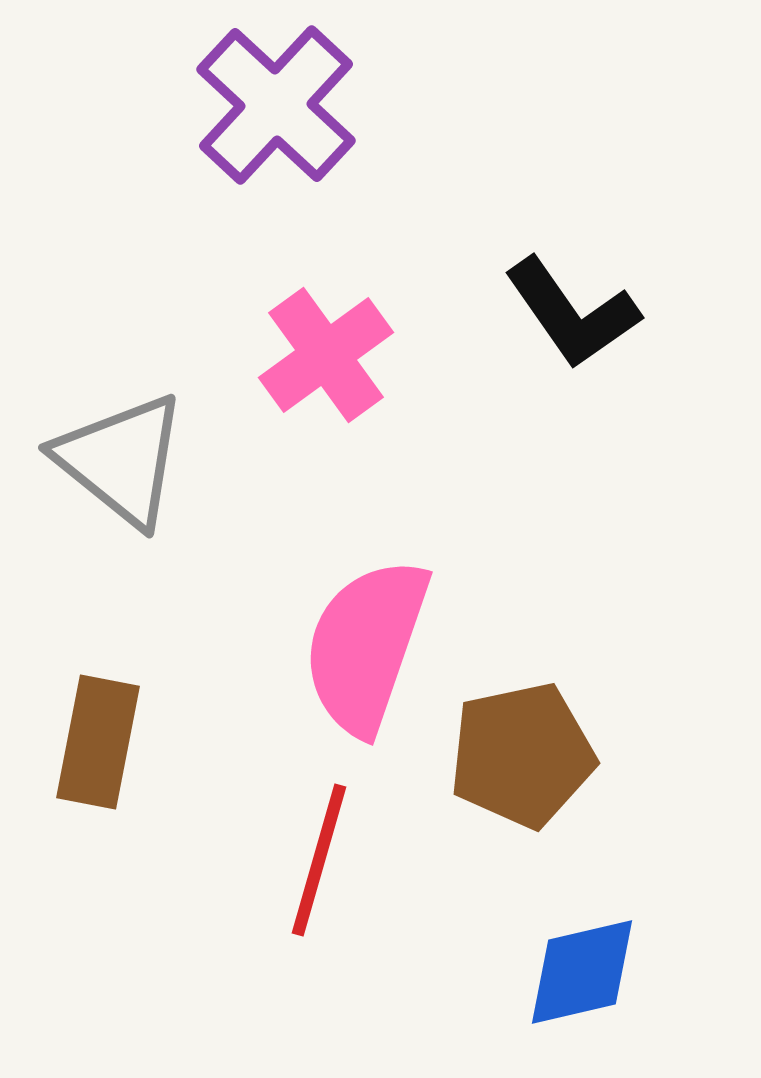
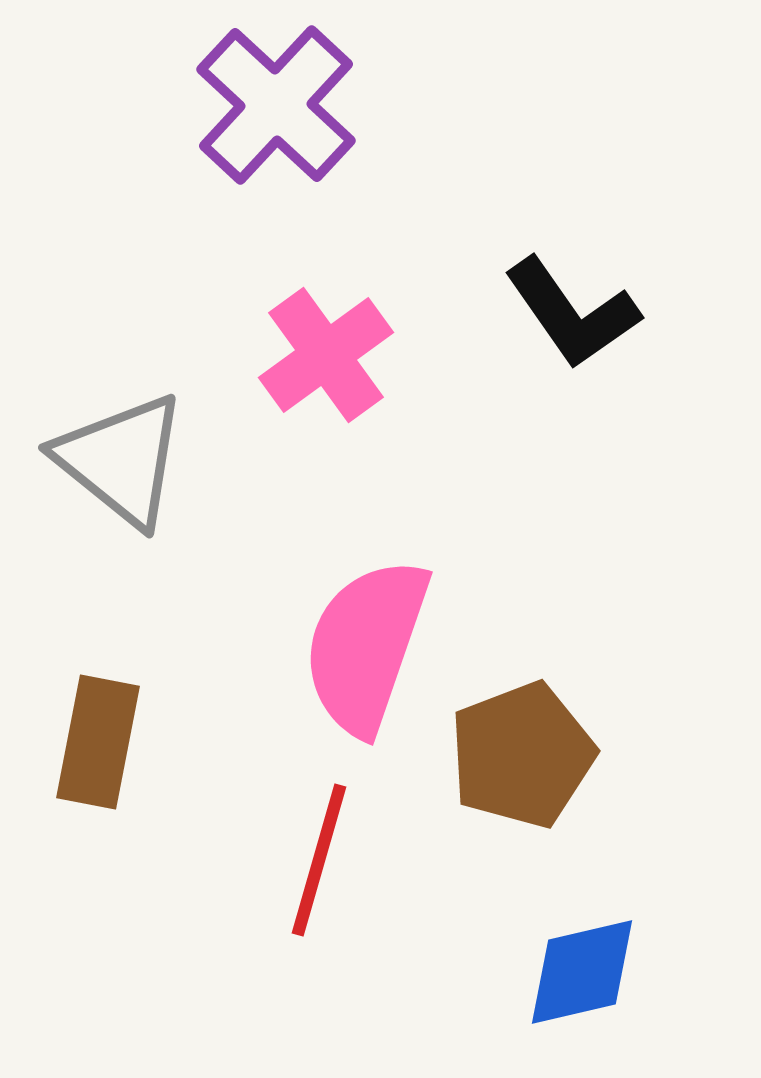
brown pentagon: rotated 9 degrees counterclockwise
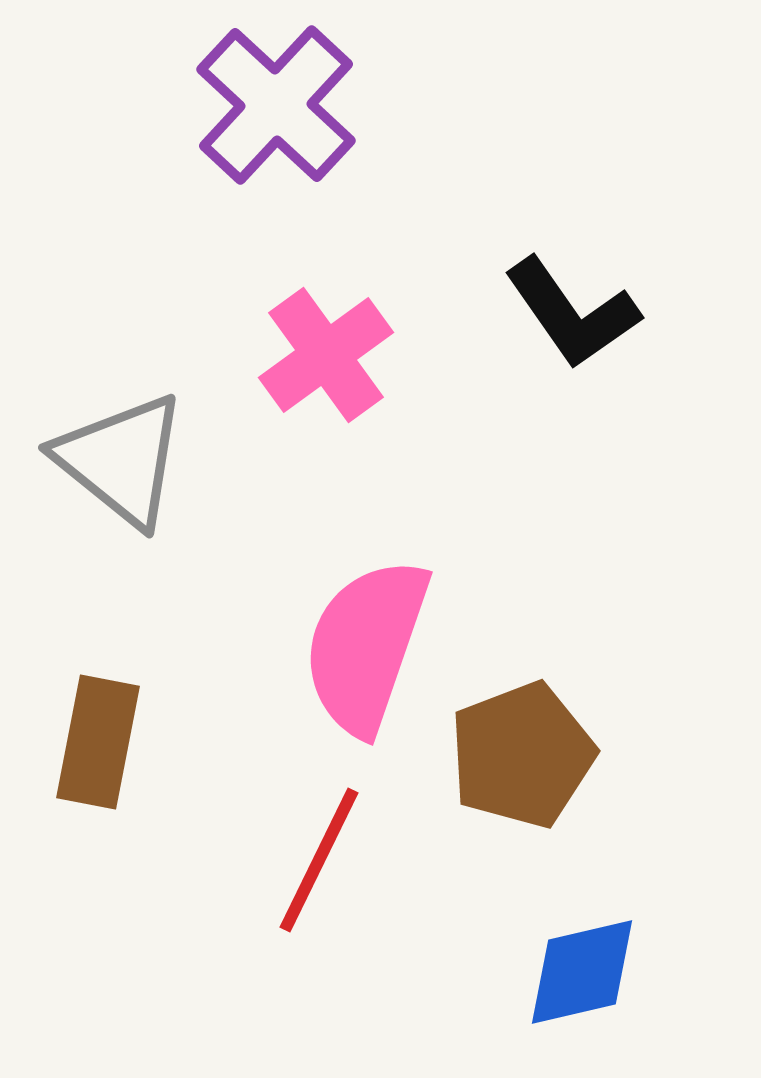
red line: rotated 10 degrees clockwise
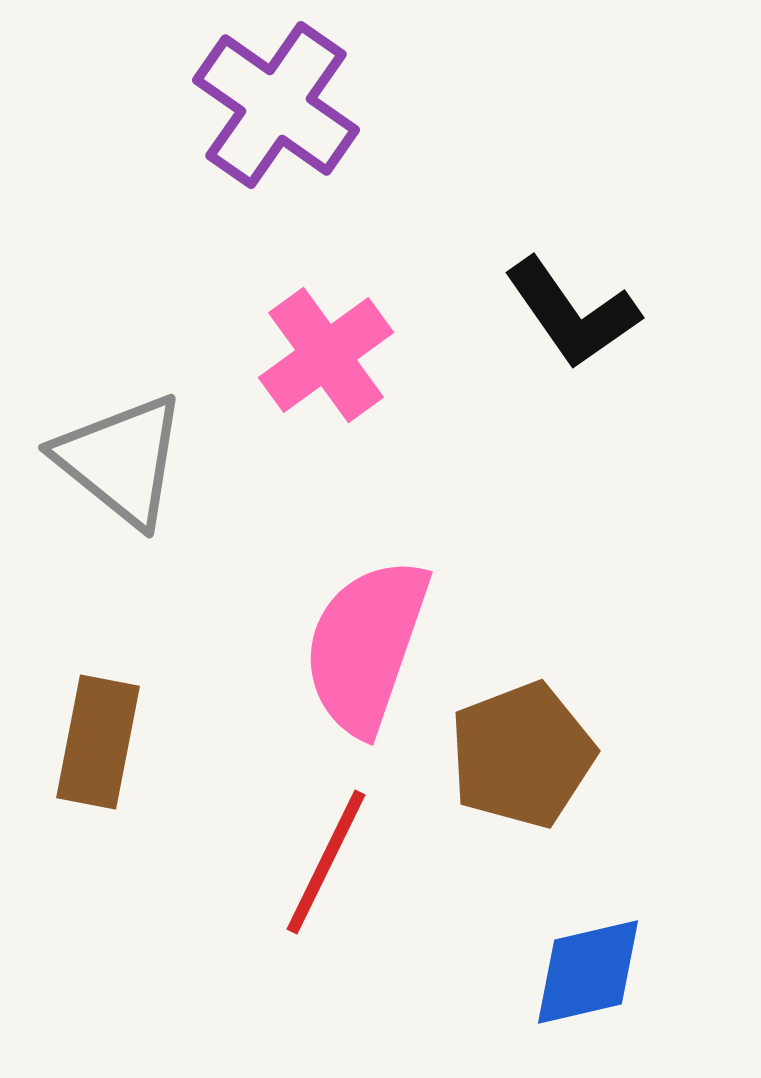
purple cross: rotated 8 degrees counterclockwise
red line: moved 7 px right, 2 px down
blue diamond: moved 6 px right
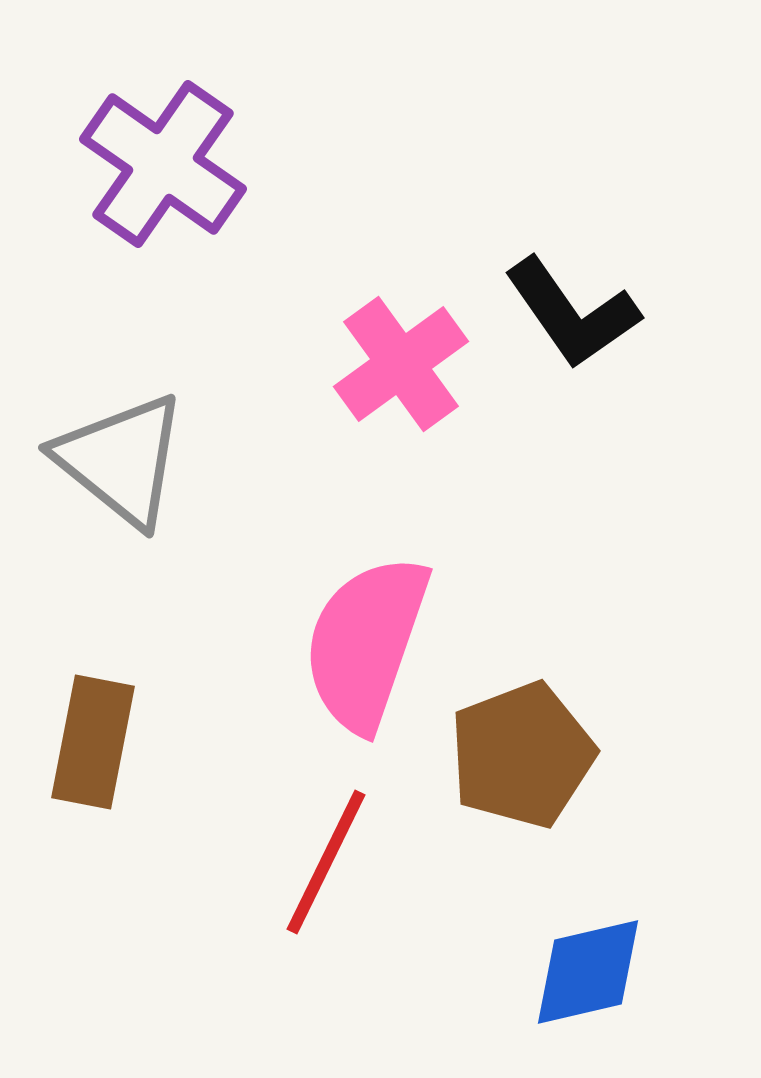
purple cross: moved 113 px left, 59 px down
pink cross: moved 75 px right, 9 px down
pink semicircle: moved 3 px up
brown rectangle: moved 5 px left
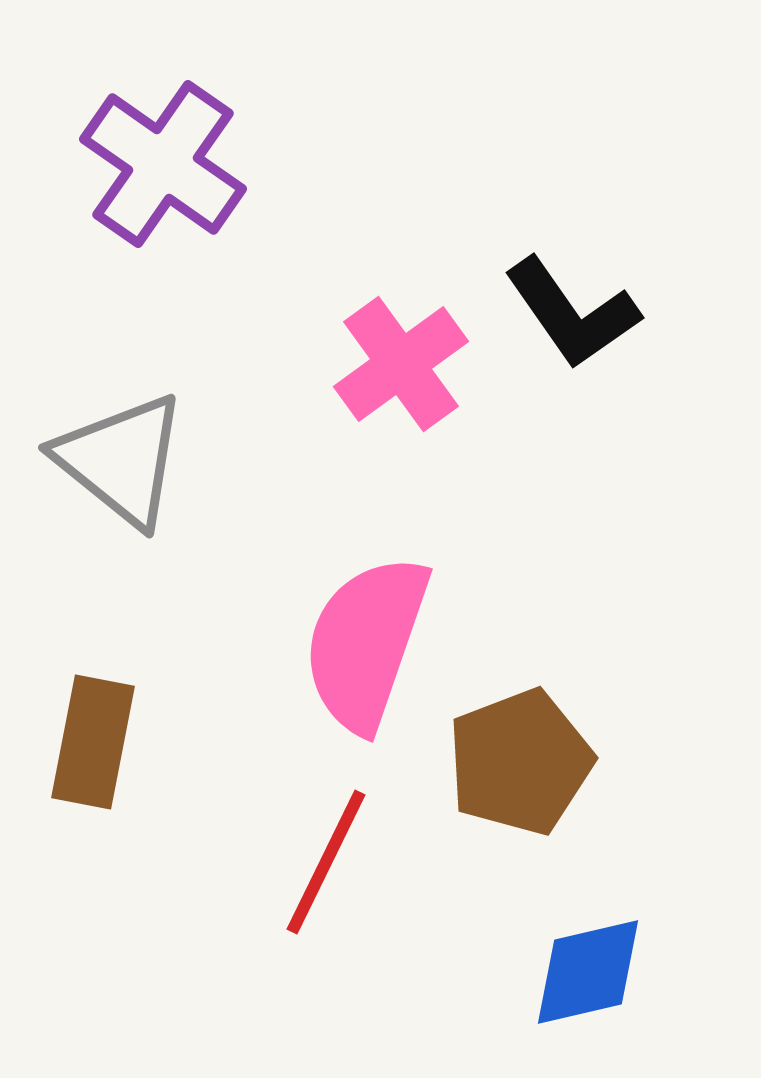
brown pentagon: moved 2 px left, 7 px down
